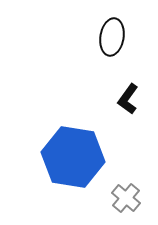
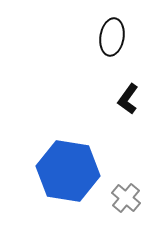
blue hexagon: moved 5 px left, 14 px down
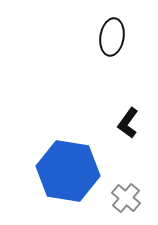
black L-shape: moved 24 px down
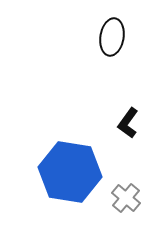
blue hexagon: moved 2 px right, 1 px down
